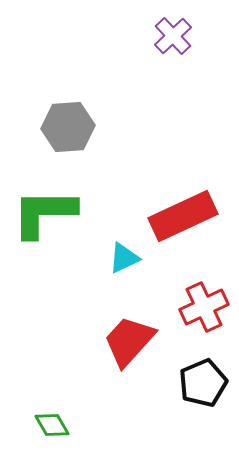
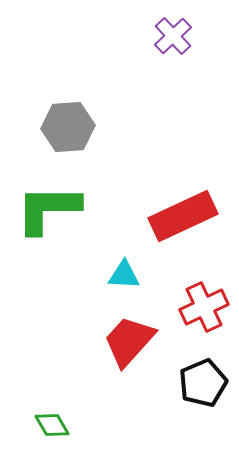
green L-shape: moved 4 px right, 4 px up
cyan triangle: moved 17 px down; rotated 28 degrees clockwise
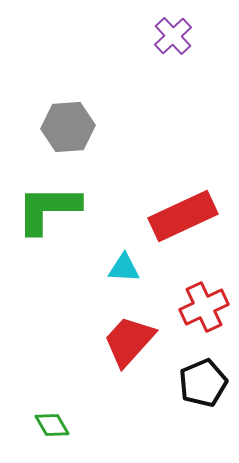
cyan triangle: moved 7 px up
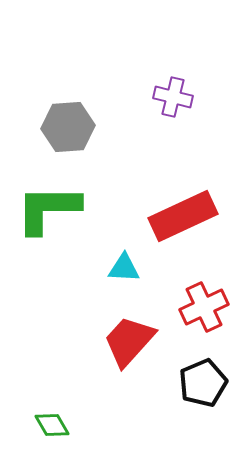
purple cross: moved 61 px down; rotated 33 degrees counterclockwise
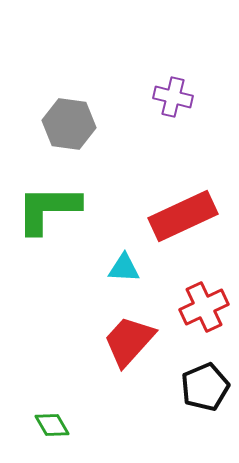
gray hexagon: moved 1 px right, 3 px up; rotated 12 degrees clockwise
black pentagon: moved 2 px right, 4 px down
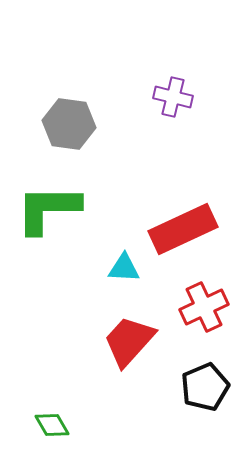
red rectangle: moved 13 px down
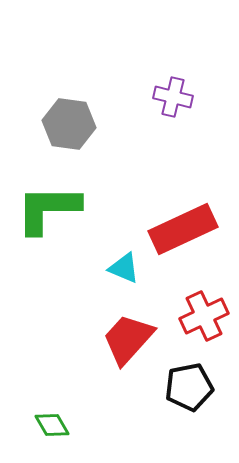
cyan triangle: rotated 20 degrees clockwise
red cross: moved 9 px down
red trapezoid: moved 1 px left, 2 px up
black pentagon: moved 16 px left; rotated 12 degrees clockwise
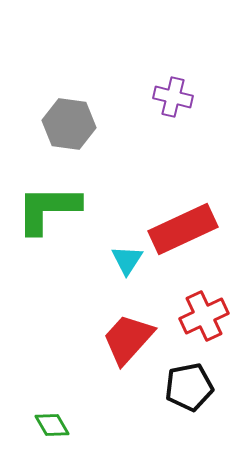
cyan triangle: moved 3 px right, 8 px up; rotated 40 degrees clockwise
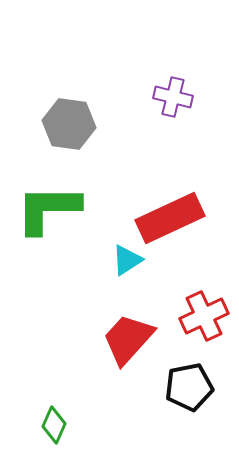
red rectangle: moved 13 px left, 11 px up
cyan triangle: rotated 24 degrees clockwise
green diamond: moved 2 px right; rotated 54 degrees clockwise
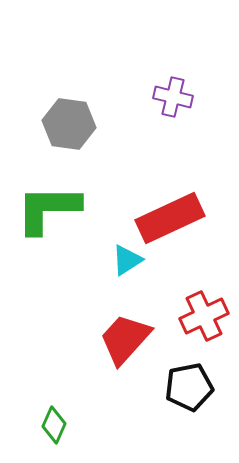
red trapezoid: moved 3 px left
